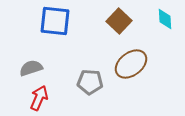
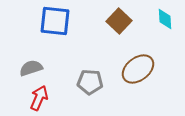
brown ellipse: moved 7 px right, 5 px down
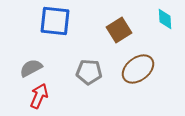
brown square: moved 9 px down; rotated 15 degrees clockwise
gray semicircle: rotated 10 degrees counterclockwise
gray pentagon: moved 1 px left, 10 px up
red arrow: moved 2 px up
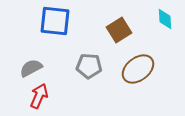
gray pentagon: moved 6 px up
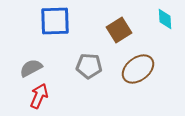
blue square: rotated 8 degrees counterclockwise
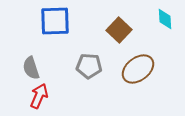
brown square: rotated 15 degrees counterclockwise
gray semicircle: rotated 80 degrees counterclockwise
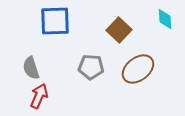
gray pentagon: moved 2 px right, 1 px down
